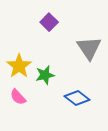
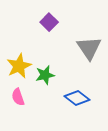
yellow star: rotated 10 degrees clockwise
pink semicircle: rotated 24 degrees clockwise
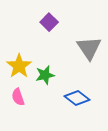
yellow star: rotated 10 degrees counterclockwise
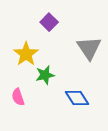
yellow star: moved 7 px right, 12 px up
blue diamond: rotated 20 degrees clockwise
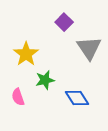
purple square: moved 15 px right
green star: moved 5 px down
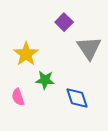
green star: rotated 18 degrees clockwise
blue diamond: rotated 15 degrees clockwise
